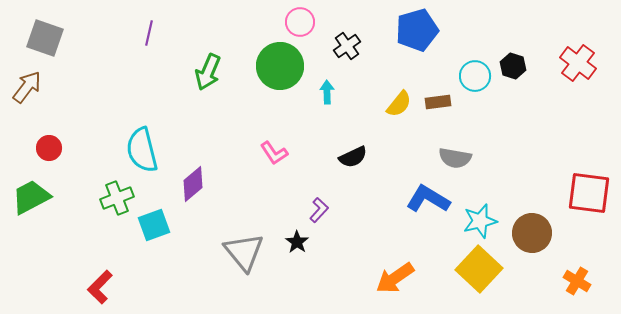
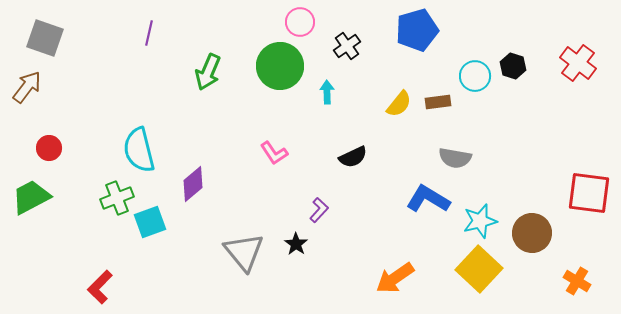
cyan semicircle: moved 3 px left
cyan square: moved 4 px left, 3 px up
black star: moved 1 px left, 2 px down
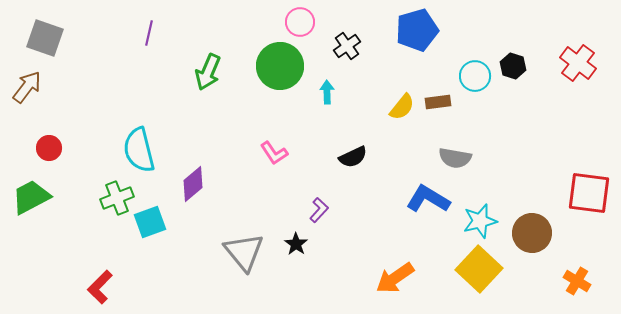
yellow semicircle: moved 3 px right, 3 px down
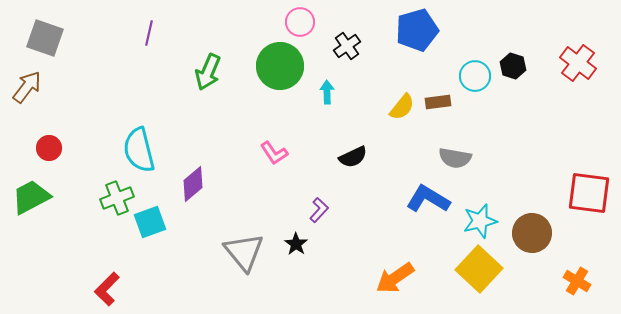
red L-shape: moved 7 px right, 2 px down
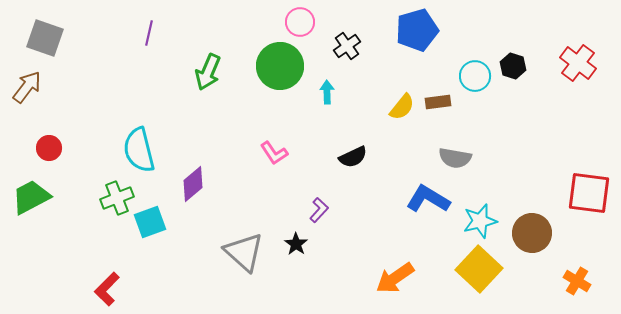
gray triangle: rotated 9 degrees counterclockwise
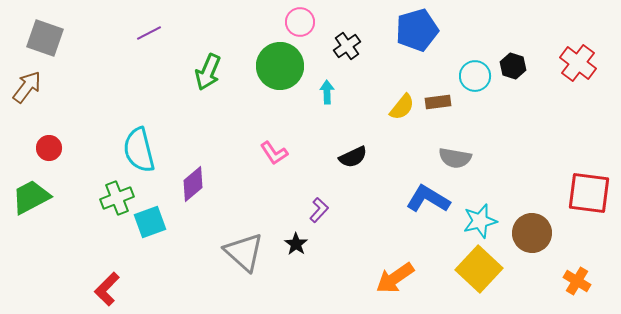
purple line: rotated 50 degrees clockwise
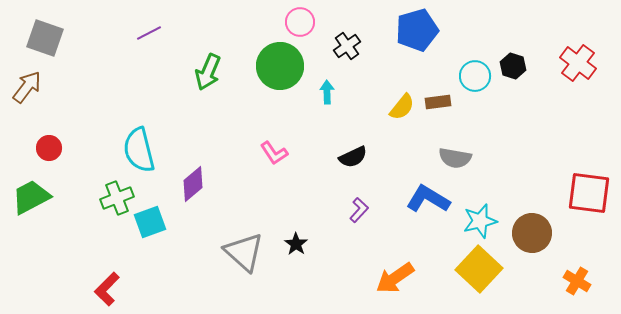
purple L-shape: moved 40 px right
